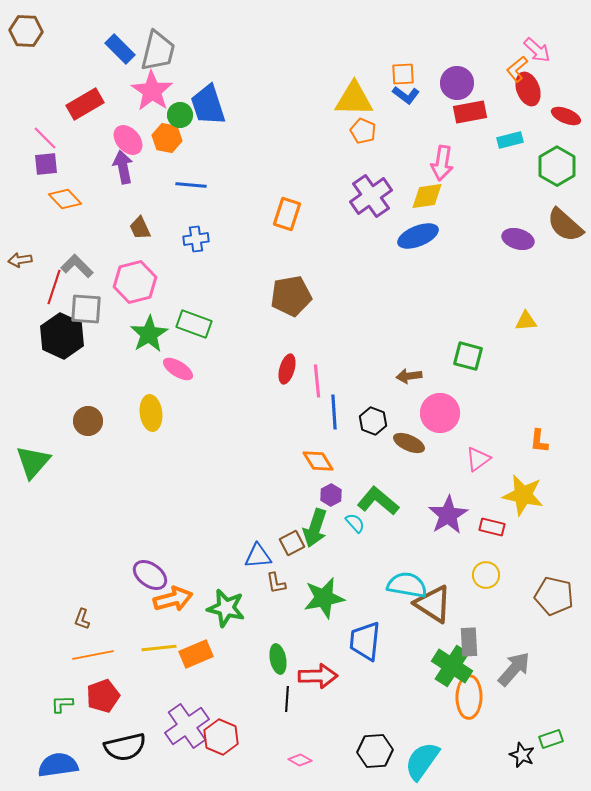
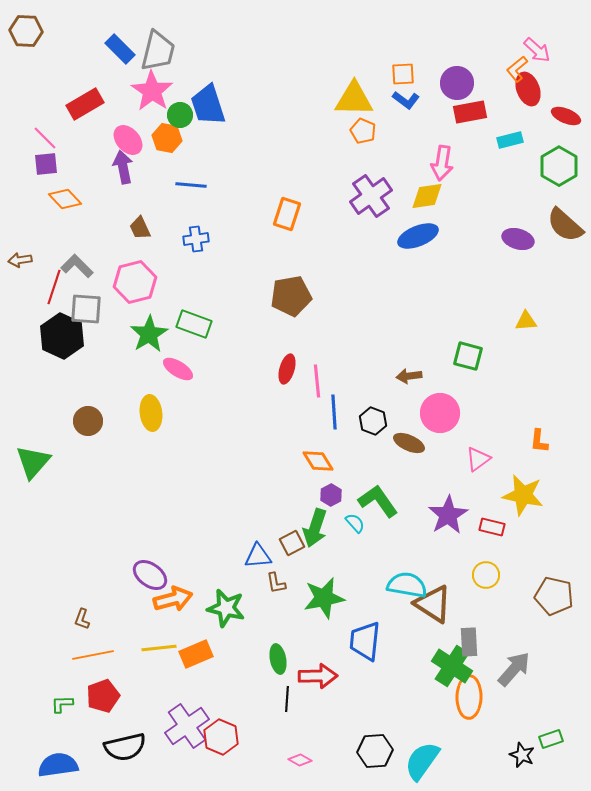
blue L-shape at (406, 95): moved 5 px down
green hexagon at (557, 166): moved 2 px right
green L-shape at (378, 501): rotated 15 degrees clockwise
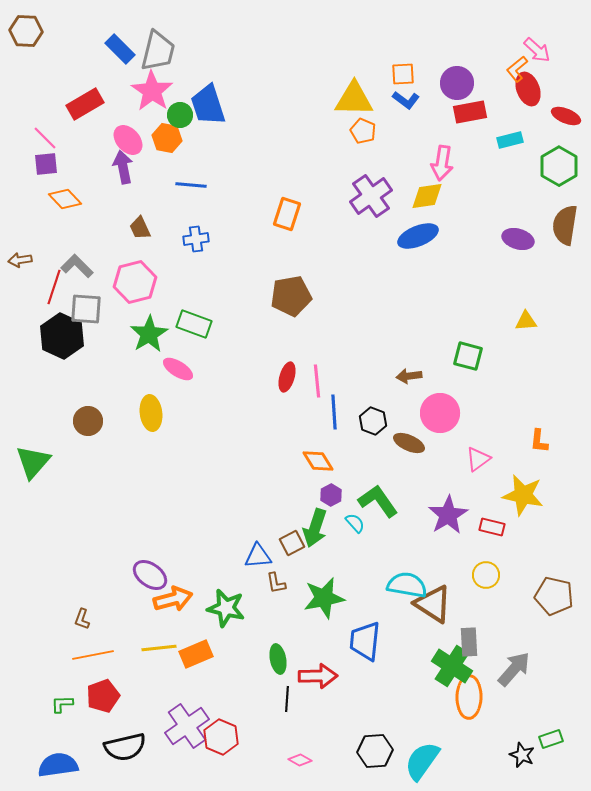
brown semicircle at (565, 225): rotated 57 degrees clockwise
red ellipse at (287, 369): moved 8 px down
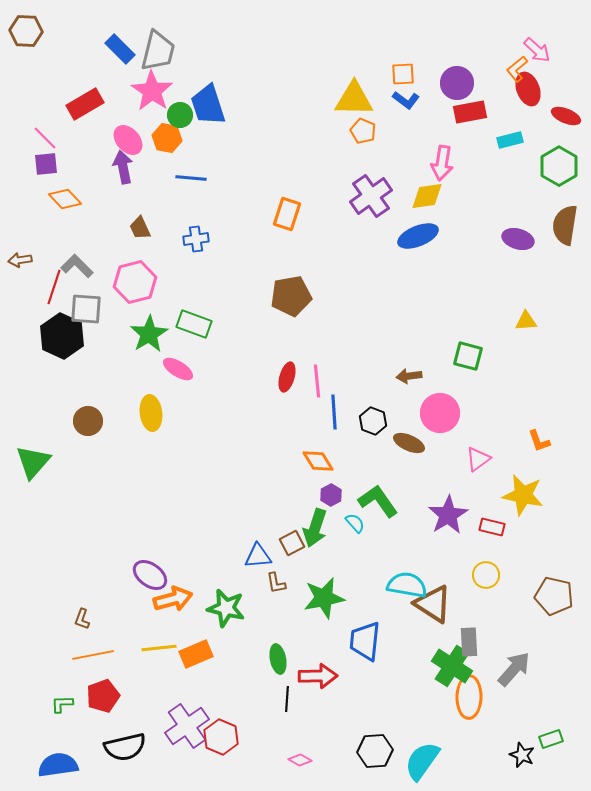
blue line at (191, 185): moved 7 px up
orange L-shape at (539, 441): rotated 25 degrees counterclockwise
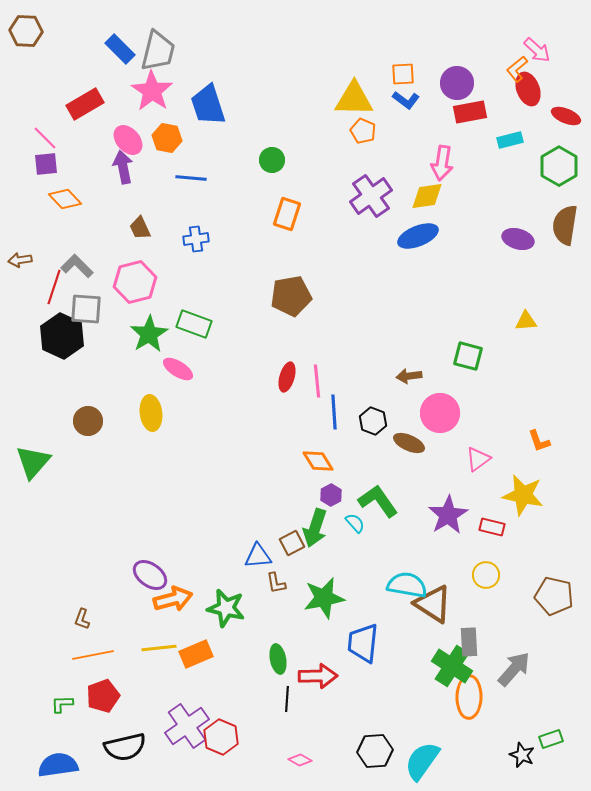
green circle at (180, 115): moved 92 px right, 45 px down
blue trapezoid at (365, 641): moved 2 px left, 2 px down
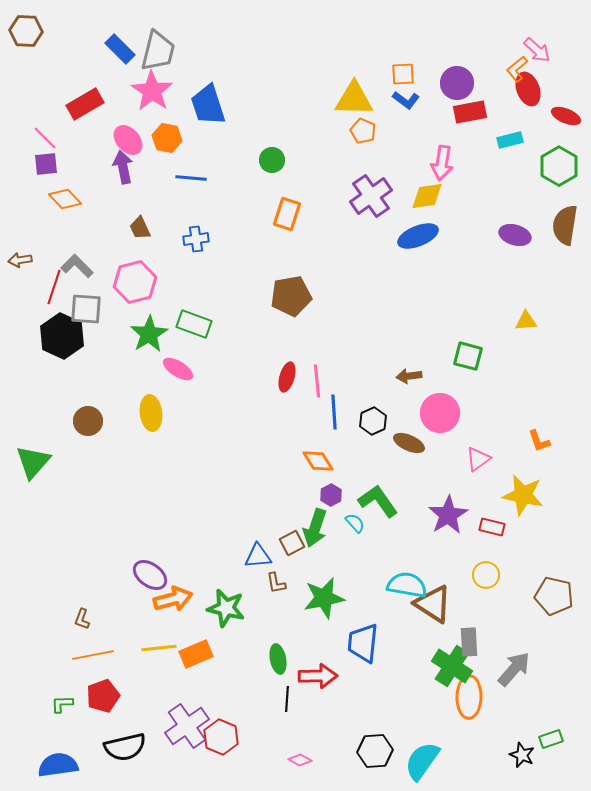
purple ellipse at (518, 239): moved 3 px left, 4 px up
black hexagon at (373, 421): rotated 16 degrees clockwise
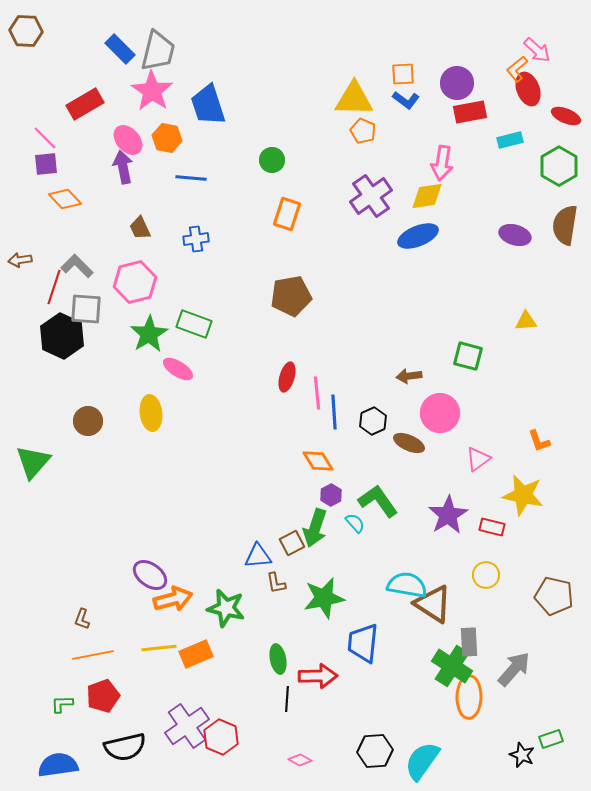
pink line at (317, 381): moved 12 px down
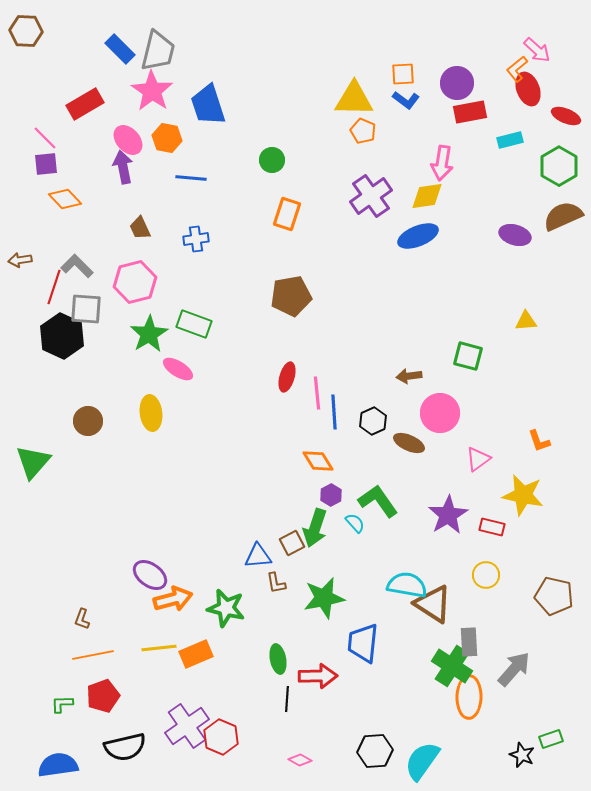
brown semicircle at (565, 225): moved 2 px left, 9 px up; rotated 57 degrees clockwise
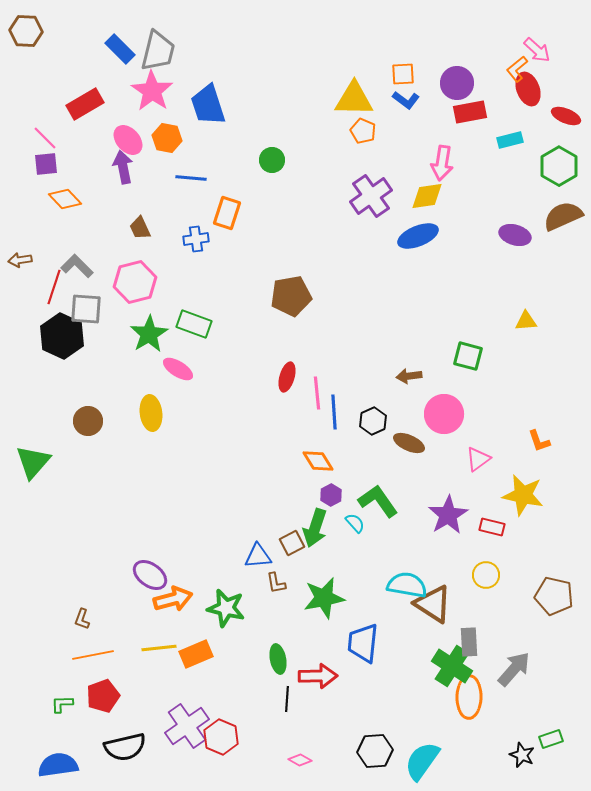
orange rectangle at (287, 214): moved 60 px left, 1 px up
pink circle at (440, 413): moved 4 px right, 1 px down
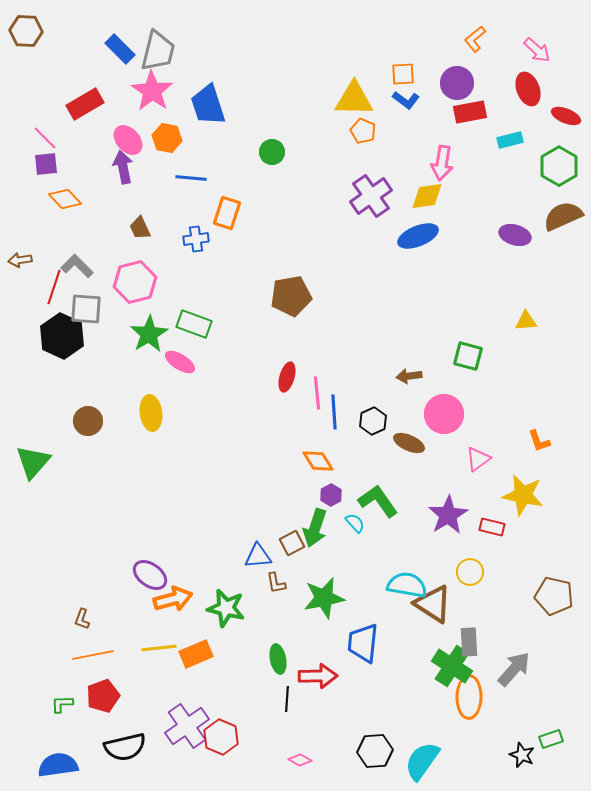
orange L-shape at (517, 69): moved 42 px left, 30 px up
green circle at (272, 160): moved 8 px up
pink ellipse at (178, 369): moved 2 px right, 7 px up
yellow circle at (486, 575): moved 16 px left, 3 px up
